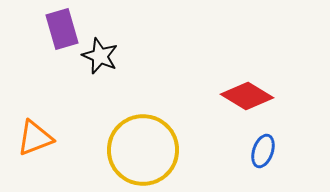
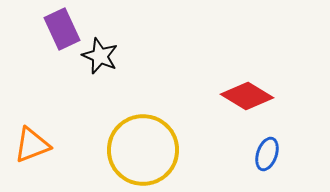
purple rectangle: rotated 9 degrees counterclockwise
orange triangle: moved 3 px left, 7 px down
blue ellipse: moved 4 px right, 3 px down
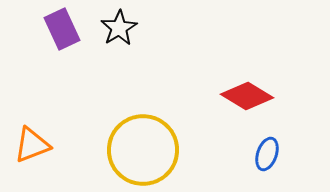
black star: moved 19 px right, 28 px up; rotated 18 degrees clockwise
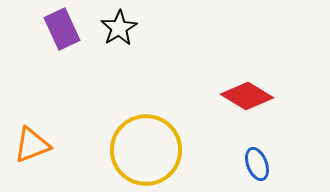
yellow circle: moved 3 px right
blue ellipse: moved 10 px left, 10 px down; rotated 40 degrees counterclockwise
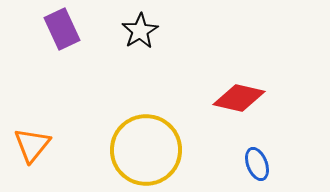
black star: moved 21 px right, 3 px down
red diamond: moved 8 px left, 2 px down; rotated 18 degrees counterclockwise
orange triangle: rotated 30 degrees counterclockwise
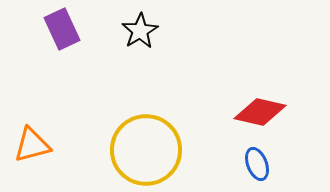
red diamond: moved 21 px right, 14 px down
orange triangle: rotated 36 degrees clockwise
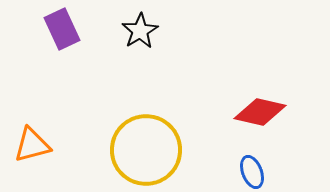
blue ellipse: moved 5 px left, 8 px down
